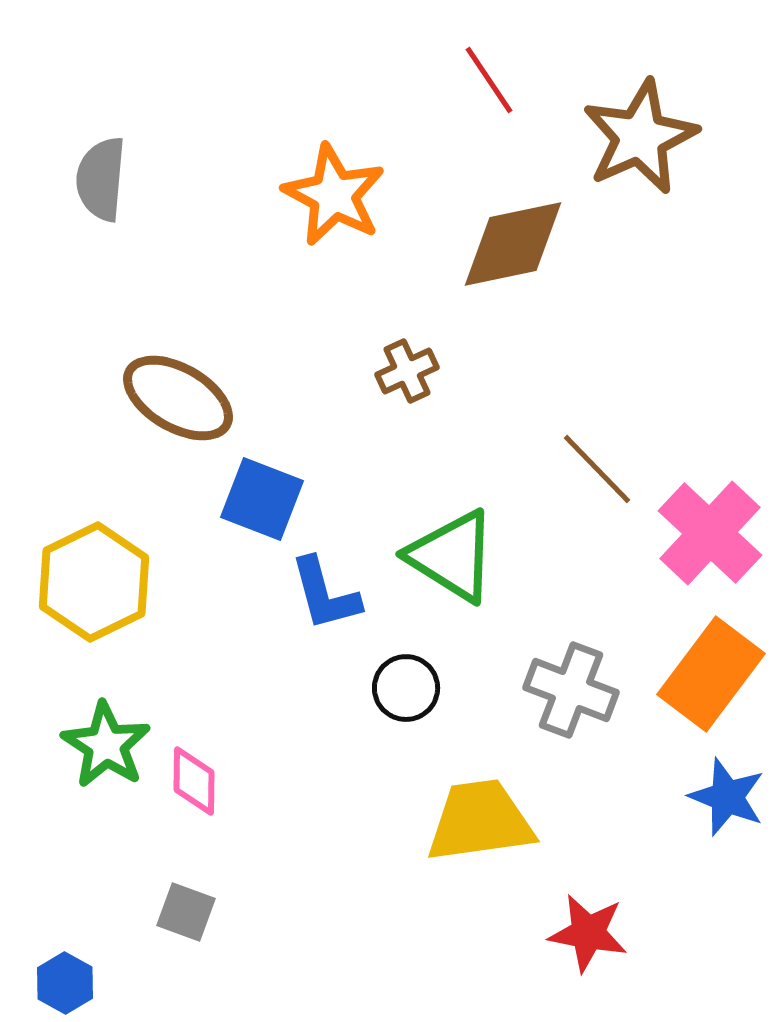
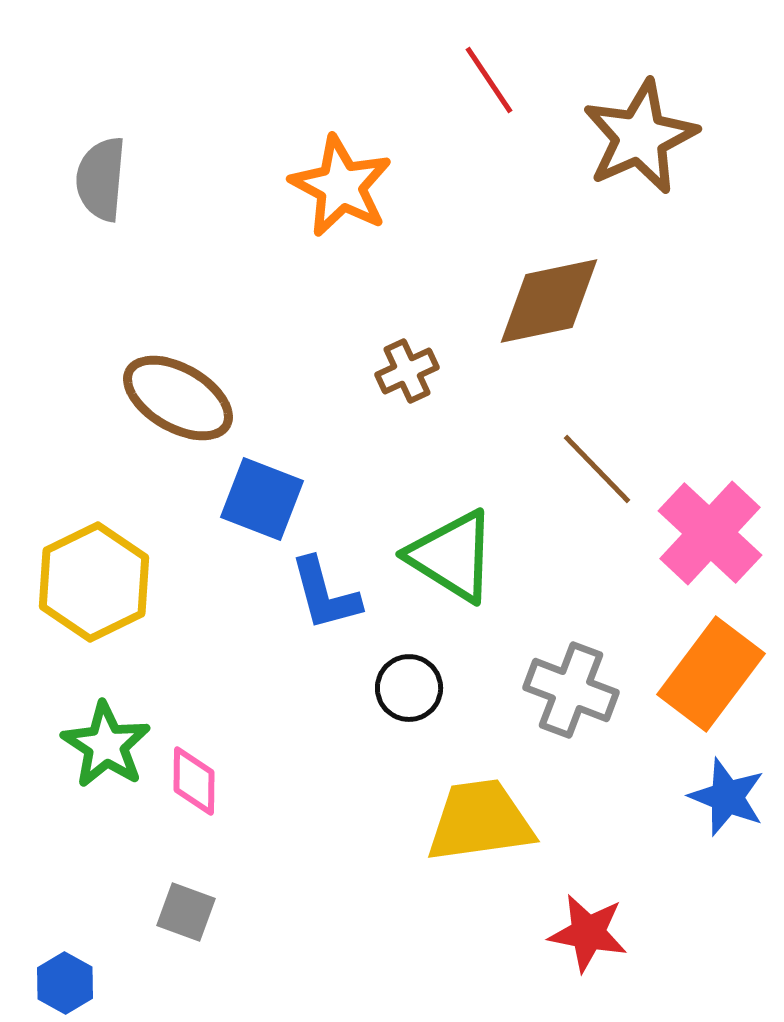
orange star: moved 7 px right, 9 px up
brown diamond: moved 36 px right, 57 px down
black circle: moved 3 px right
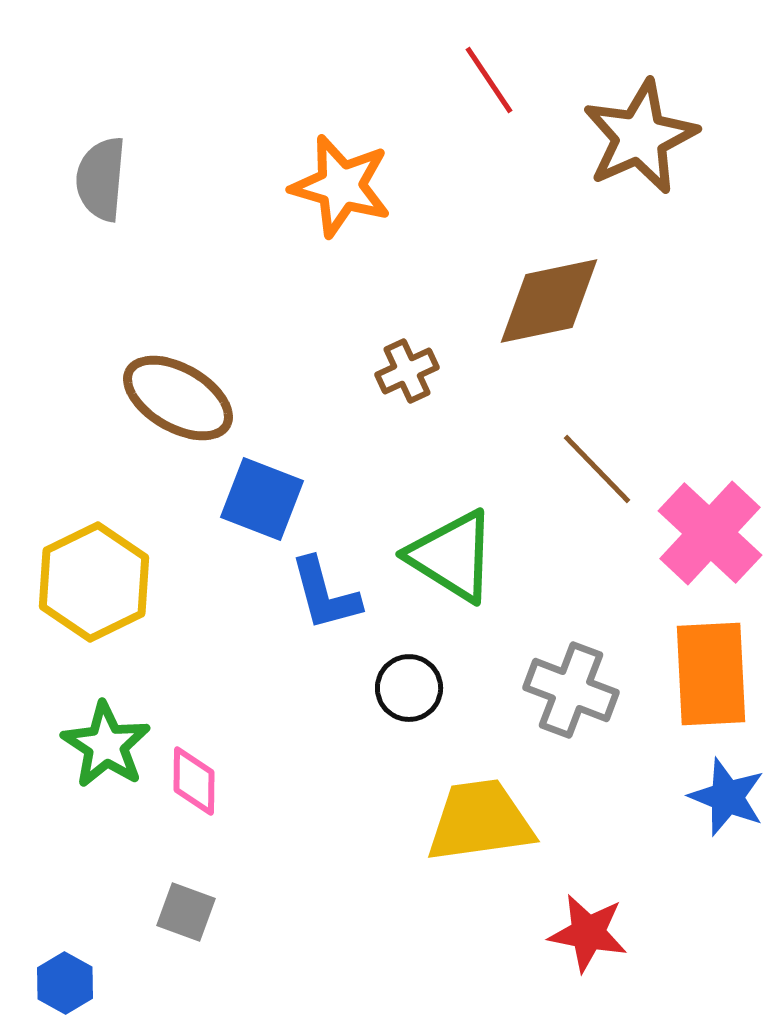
orange star: rotated 12 degrees counterclockwise
orange rectangle: rotated 40 degrees counterclockwise
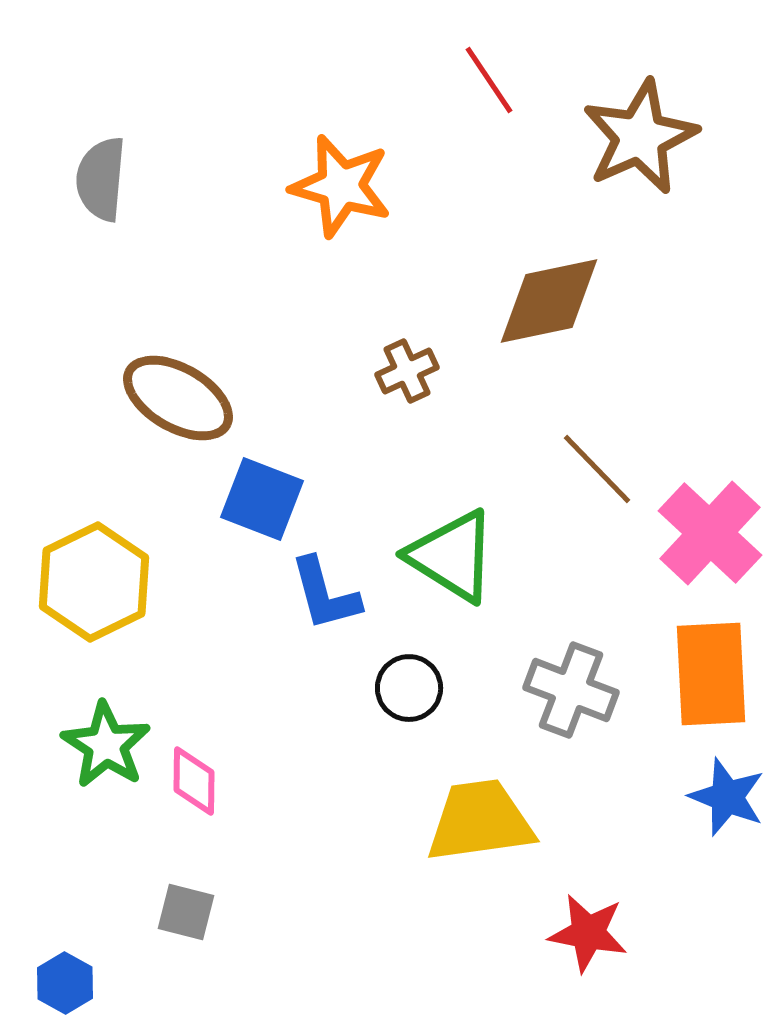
gray square: rotated 6 degrees counterclockwise
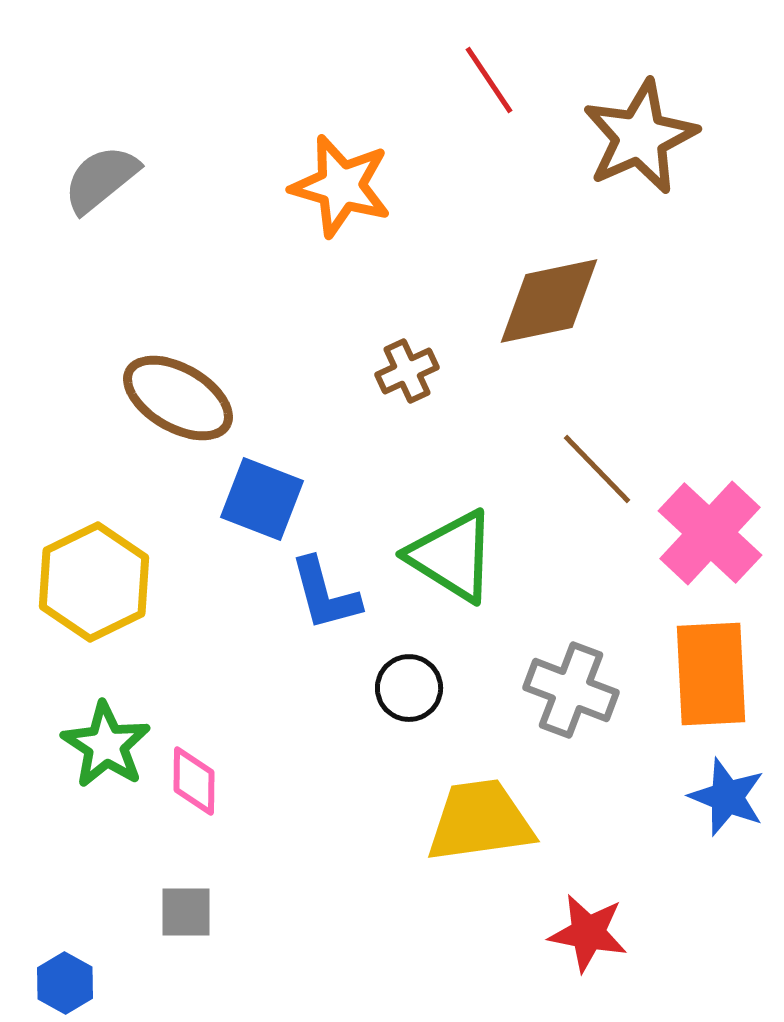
gray semicircle: rotated 46 degrees clockwise
gray square: rotated 14 degrees counterclockwise
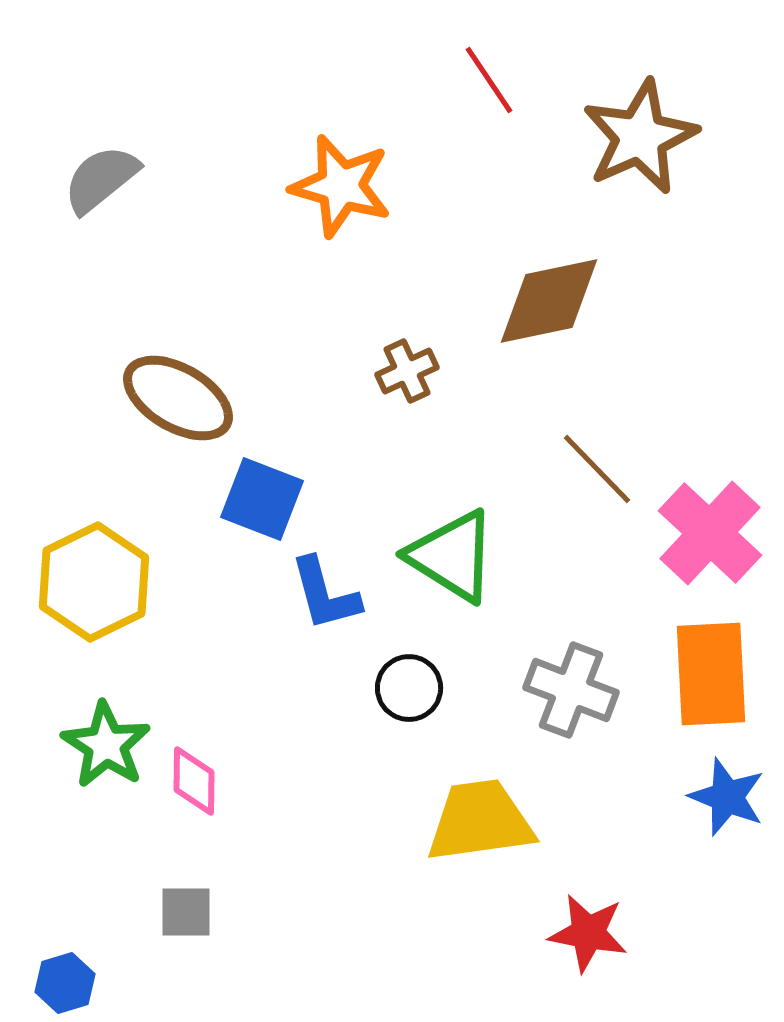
blue hexagon: rotated 14 degrees clockwise
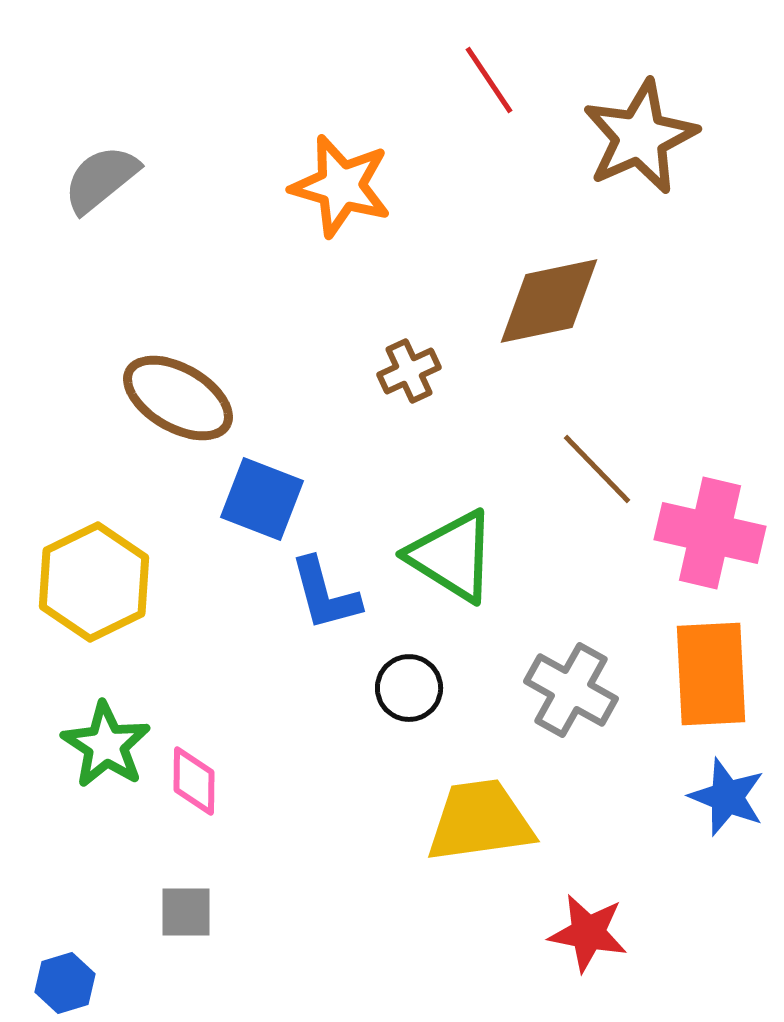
brown cross: moved 2 px right
pink cross: rotated 30 degrees counterclockwise
gray cross: rotated 8 degrees clockwise
